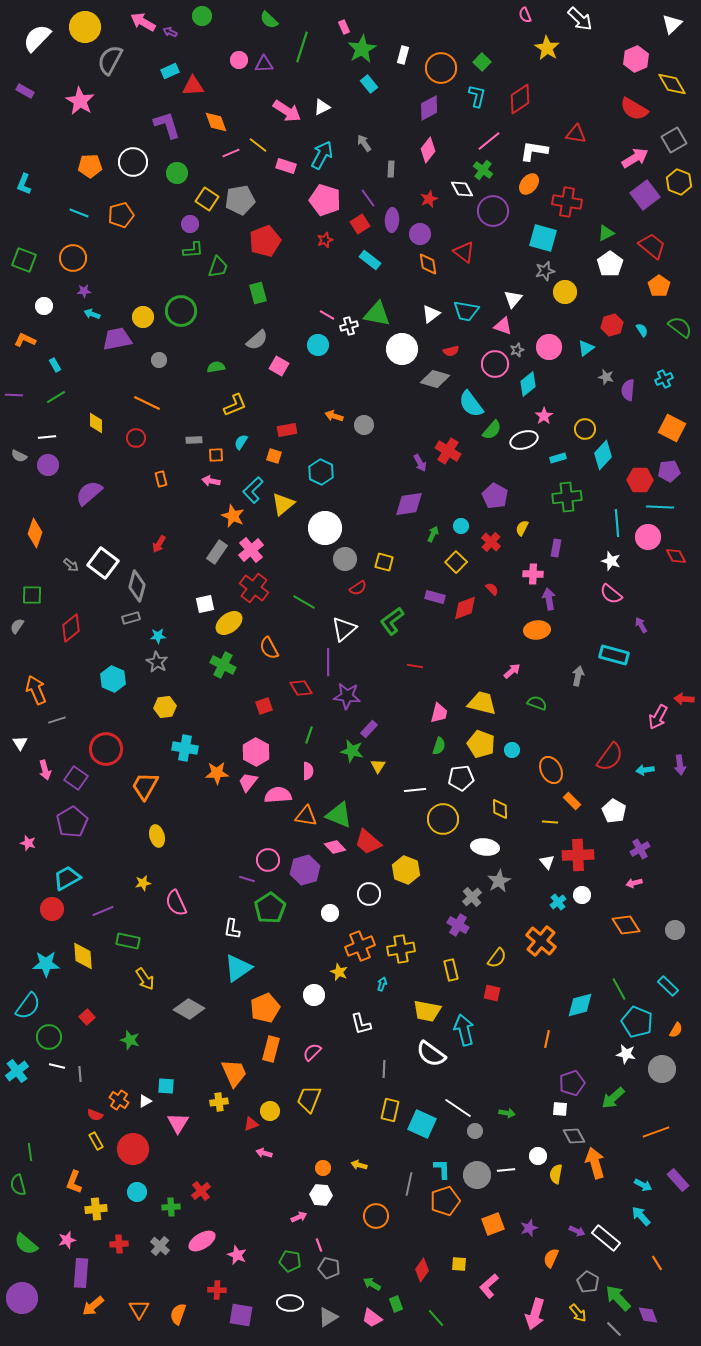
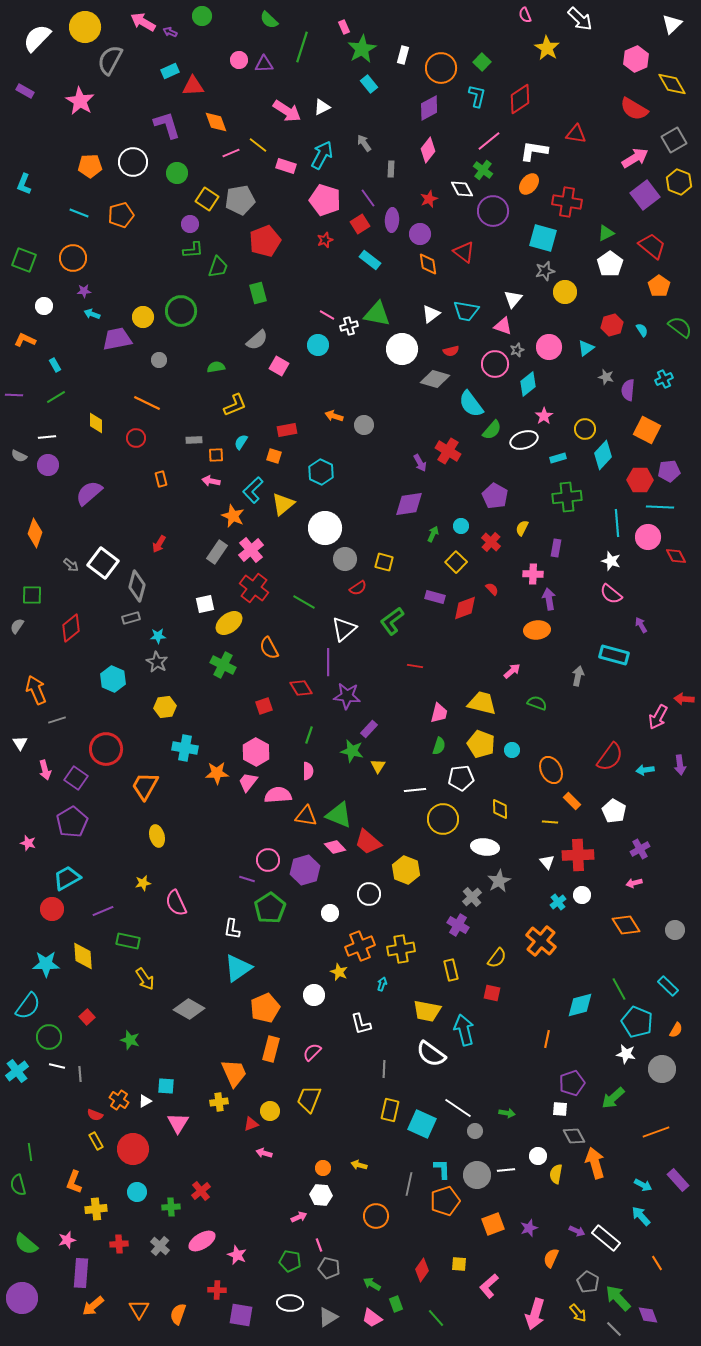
orange square at (672, 428): moved 25 px left, 2 px down
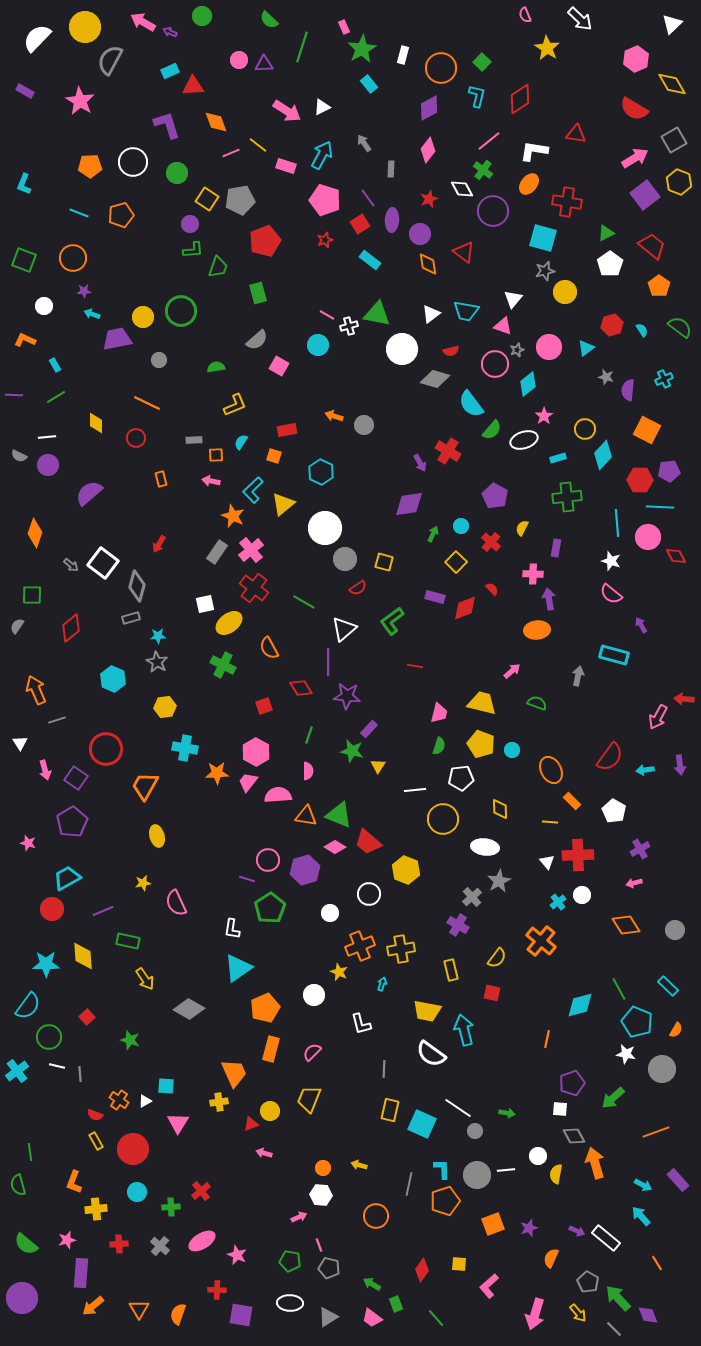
pink diamond at (335, 847): rotated 15 degrees counterclockwise
